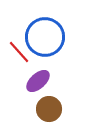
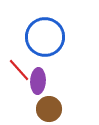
red line: moved 18 px down
purple ellipse: rotated 45 degrees counterclockwise
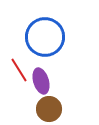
red line: rotated 10 degrees clockwise
purple ellipse: moved 3 px right; rotated 20 degrees counterclockwise
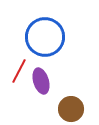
red line: moved 1 px down; rotated 60 degrees clockwise
brown circle: moved 22 px right
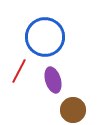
purple ellipse: moved 12 px right, 1 px up
brown circle: moved 2 px right, 1 px down
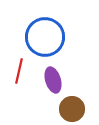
red line: rotated 15 degrees counterclockwise
brown circle: moved 1 px left, 1 px up
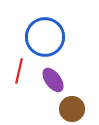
purple ellipse: rotated 20 degrees counterclockwise
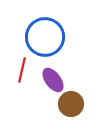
red line: moved 3 px right, 1 px up
brown circle: moved 1 px left, 5 px up
